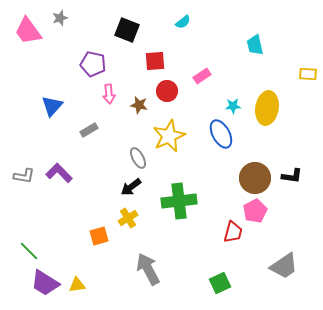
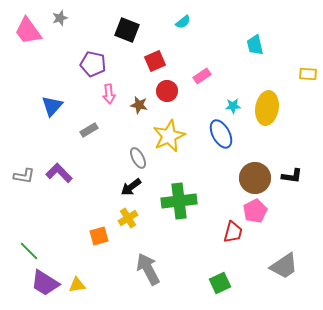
red square: rotated 20 degrees counterclockwise
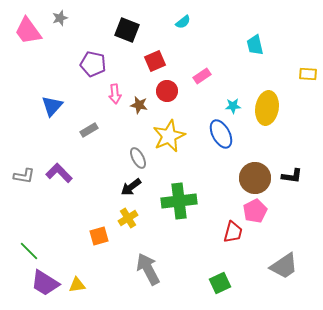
pink arrow: moved 6 px right
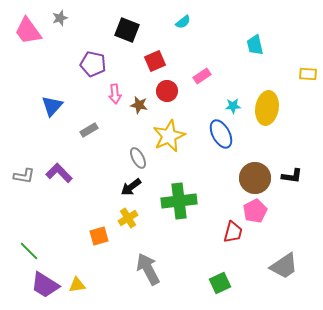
purple trapezoid: moved 2 px down
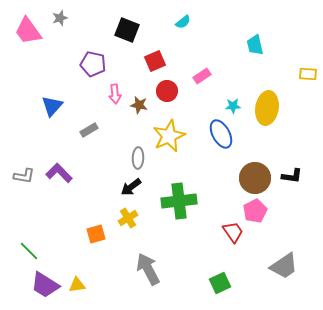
gray ellipse: rotated 30 degrees clockwise
red trapezoid: rotated 50 degrees counterclockwise
orange square: moved 3 px left, 2 px up
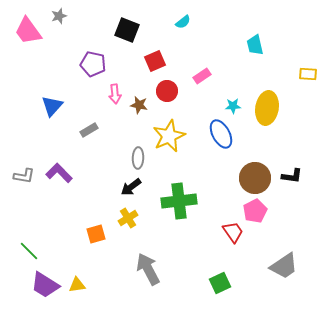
gray star: moved 1 px left, 2 px up
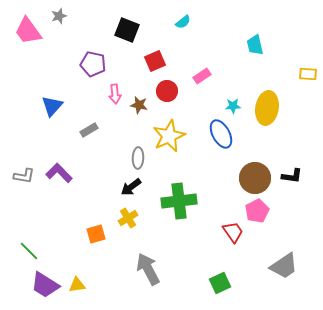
pink pentagon: moved 2 px right
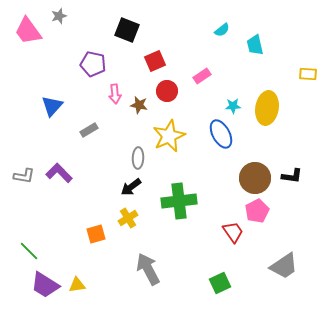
cyan semicircle: moved 39 px right, 8 px down
